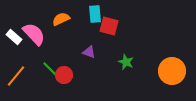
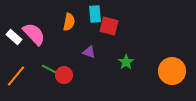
orange semicircle: moved 8 px right, 3 px down; rotated 126 degrees clockwise
green star: rotated 14 degrees clockwise
green line: rotated 18 degrees counterclockwise
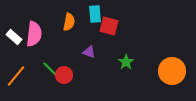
pink semicircle: rotated 50 degrees clockwise
green line: rotated 18 degrees clockwise
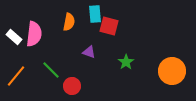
red circle: moved 8 px right, 11 px down
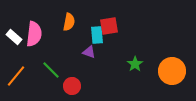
cyan rectangle: moved 2 px right, 21 px down
red square: rotated 24 degrees counterclockwise
green star: moved 9 px right, 2 px down
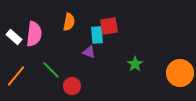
orange circle: moved 8 px right, 2 px down
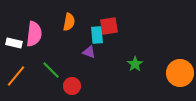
white rectangle: moved 6 px down; rotated 28 degrees counterclockwise
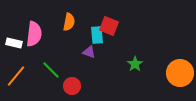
red square: rotated 30 degrees clockwise
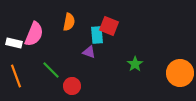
pink semicircle: rotated 15 degrees clockwise
orange line: rotated 60 degrees counterclockwise
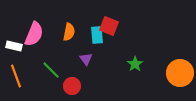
orange semicircle: moved 10 px down
white rectangle: moved 3 px down
purple triangle: moved 3 px left, 7 px down; rotated 32 degrees clockwise
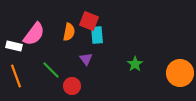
red square: moved 20 px left, 5 px up
pink semicircle: rotated 15 degrees clockwise
